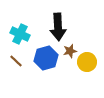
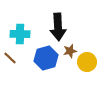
cyan cross: rotated 24 degrees counterclockwise
brown line: moved 6 px left, 3 px up
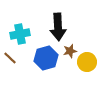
cyan cross: rotated 12 degrees counterclockwise
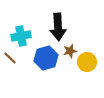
cyan cross: moved 1 px right, 2 px down
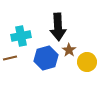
brown star: moved 1 px left, 1 px up; rotated 24 degrees counterclockwise
brown line: rotated 56 degrees counterclockwise
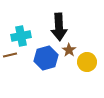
black arrow: moved 1 px right
brown line: moved 3 px up
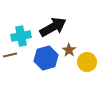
black arrow: moved 6 px left; rotated 116 degrees counterclockwise
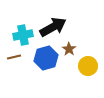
cyan cross: moved 2 px right, 1 px up
brown star: moved 1 px up
brown line: moved 4 px right, 2 px down
yellow circle: moved 1 px right, 4 px down
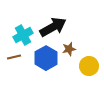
cyan cross: rotated 18 degrees counterclockwise
brown star: rotated 24 degrees clockwise
blue hexagon: rotated 15 degrees counterclockwise
yellow circle: moved 1 px right
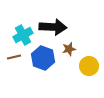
black arrow: rotated 32 degrees clockwise
blue hexagon: moved 3 px left; rotated 10 degrees counterclockwise
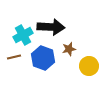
black arrow: moved 2 px left
